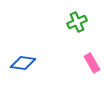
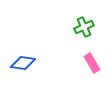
green cross: moved 7 px right, 5 px down
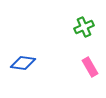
pink rectangle: moved 2 px left, 4 px down
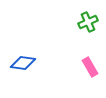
green cross: moved 4 px right, 5 px up
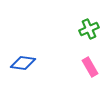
green cross: moved 1 px right, 7 px down
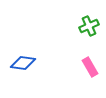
green cross: moved 3 px up
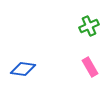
blue diamond: moved 6 px down
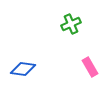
green cross: moved 18 px left, 2 px up
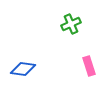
pink rectangle: moved 1 px left, 1 px up; rotated 12 degrees clockwise
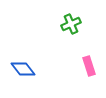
blue diamond: rotated 45 degrees clockwise
